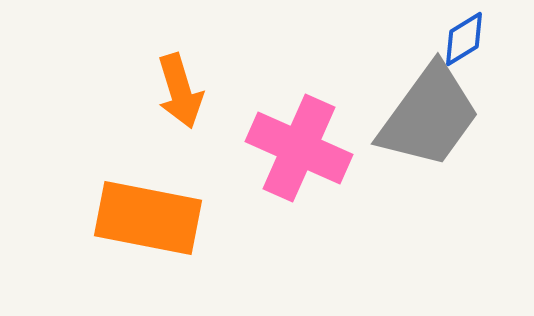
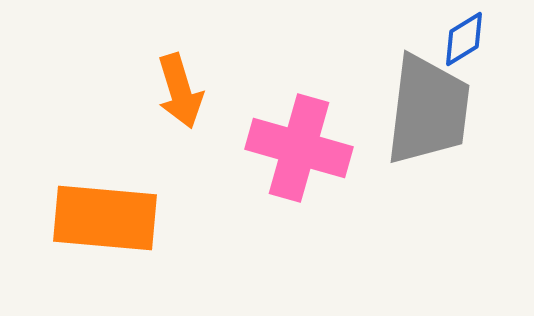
gray trapezoid: moved 1 px left, 6 px up; rotated 29 degrees counterclockwise
pink cross: rotated 8 degrees counterclockwise
orange rectangle: moved 43 px left; rotated 6 degrees counterclockwise
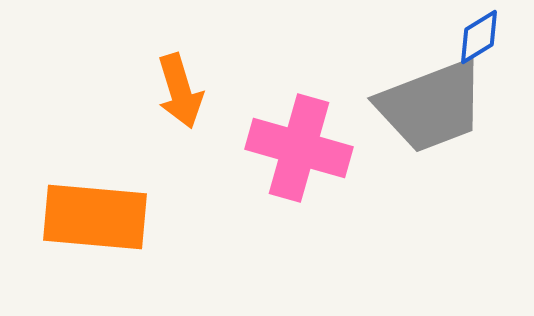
blue diamond: moved 15 px right, 2 px up
gray trapezoid: moved 3 px right, 4 px up; rotated 62 degrees clockwise
orange rectangle: moved 10 px left, 1 px up
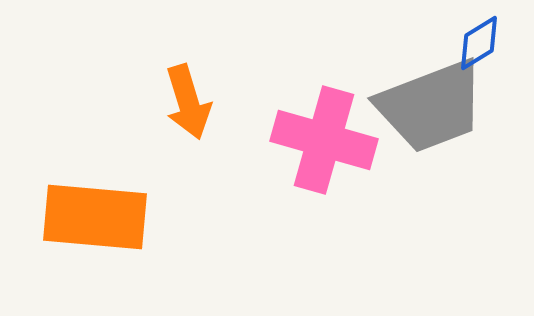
blue diamond: moved 6 px down
orange arrow: moved 8 px right, 11 px down
pink cross: moved 25 px right, 8 px up
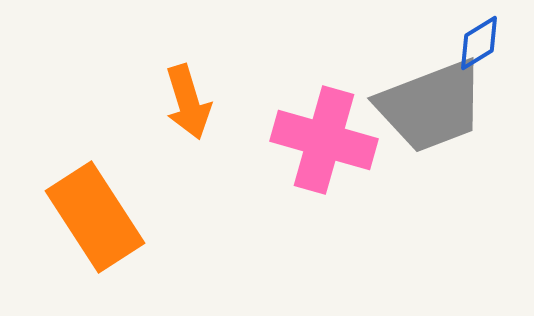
orange rectangle: rotated 52 degrees clockwise
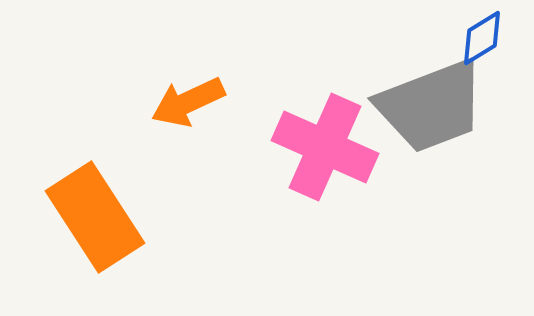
blue diamond: moved 3 px right, 5 px up
orange arrow: rotated 82 degrees clockwise
pink cross: moved 1 px right, 7 px down; rotated 8 degrees clockwise
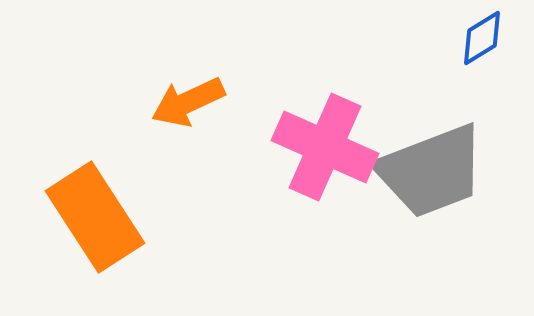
gray trapezoid: moved 65 px down
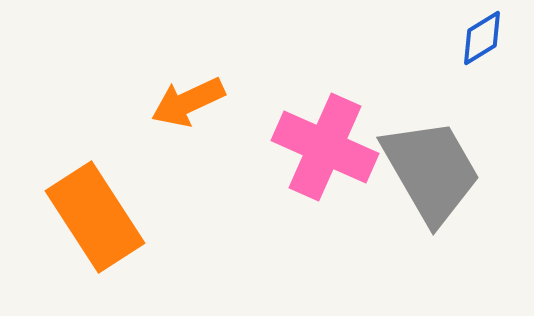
gray trapezoid: rotated 99 degrees counterclockwise
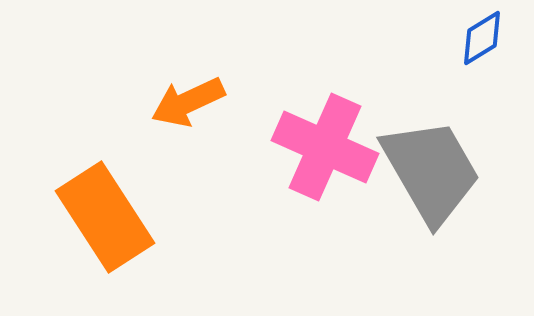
orange rectangle: moved 10 px right
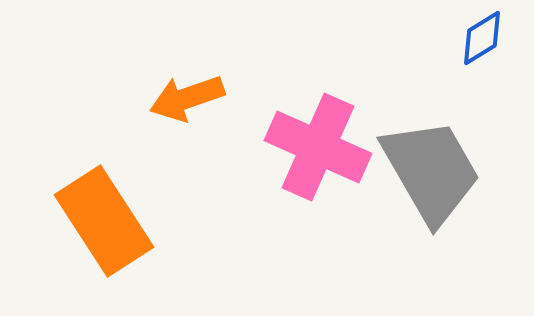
orange arrow: moved 1 px left, 4 px up; rotated 6 degrees clockwise
pink cross: moved 7 px left
orange rectangle: moved 1 px left, 4 px down
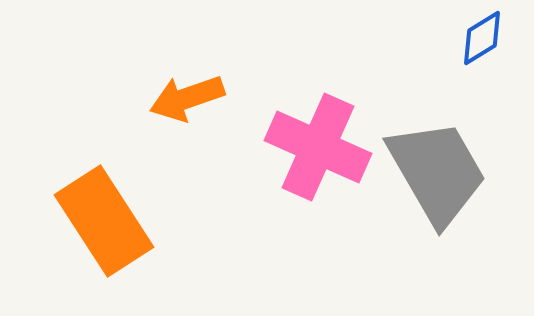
gray trapezoid: moved 6 px right, 1 px down
